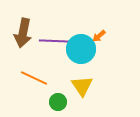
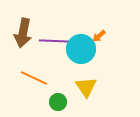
yellow triangle: moved 4 px right, 1 px down
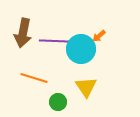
orange line: rotated 8 degrees counterclockwise
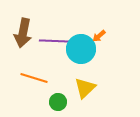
yellow triangle: moved 1 px left, 1 px down; rotated 20 degrees clockwise
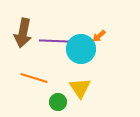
yellow triangle: moved 5 px left; rotated 20 degrees counterclockwise
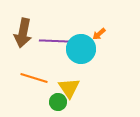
orange arrow: moved 2 px up
yellow triangle: moved 11 px left
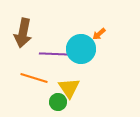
purple line: moved 13 px down
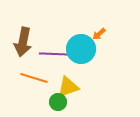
brown arrow: moved 9 px down
yellow triangle: moved 1 px left, 1 px up; rotated 45 degrees clockwise
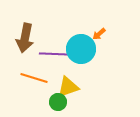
brown arrow: moved 2 px right, 4 px up
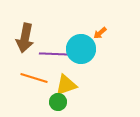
orange arrow: moved 1 px right, 1 px up
yellow triangle: moved 2 px left, 2 px up
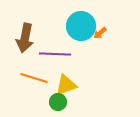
cyan circle: moved 23 px up
